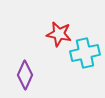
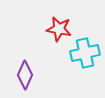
red star: moved 5 px up
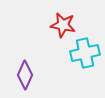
red star: moved 4 px right, 4 px up
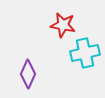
purple diamond: moved 3 px right, 1 px up
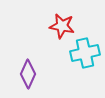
red star: moved 1 px left, 1 px down
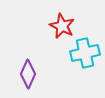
red star: rotated 15 degrees clockwise
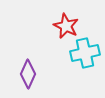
red star: moved 4 px right
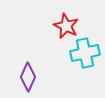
purple diamond: moved 3 px down
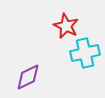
purple diamond: rotated 40 degrees clockwise
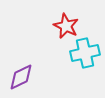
purple diamond: moved 7 px left
